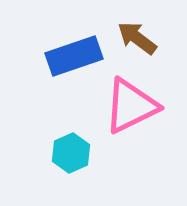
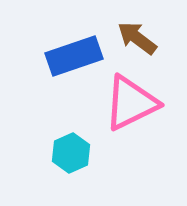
pink triangle: moved 3 px up
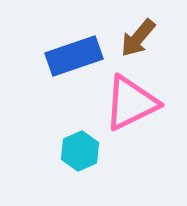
brown arrow: moved 1 px right; rotated 87 degrees counterclockwise
cyan hexagon: moved 9 px right, 2 px up
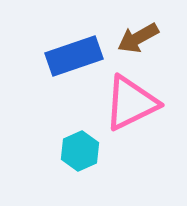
brown arrow: rotated 21 degrees clockwise
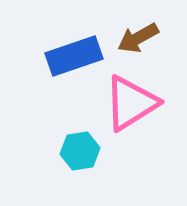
pink triangle: rotated 6 degrees counterclockwise
cyan hexagon: rotated 15 degrees clockwise
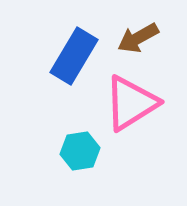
blue rectangle: rotated 40 degrees counterclockwise
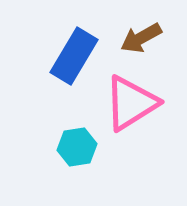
brown arrow: moved 3 px right
cyan hexagon: moved 3 px left, 4 px up
